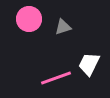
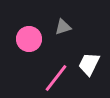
pink circle: moved 20 px down
pink line: rotated 32 degrees counterclockwise
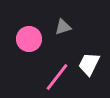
pink line: moved 1 px right, 1 px up
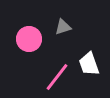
white trapezoid: rotated 45 degrees counterclockwise
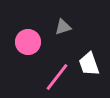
pink circle: moved 1 px left, 3 px down
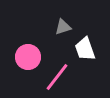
pink circle: moved 15 px down
white trapezoid: moved 4 px left, 15 px up
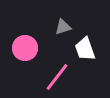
pink circle: moved 3 px left, 9 px up
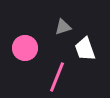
pink line: rotated 16 degrees counterclockwise
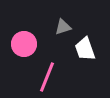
pink circle: moved 1 px left, 4 px up
pink line: moved 10 px left
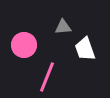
gray triangle: rotated 12 degrees clockwise
pink circle: moved 1 px down
